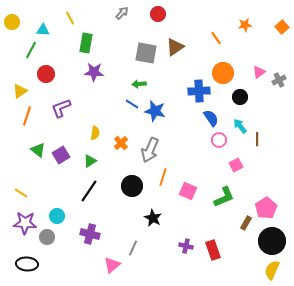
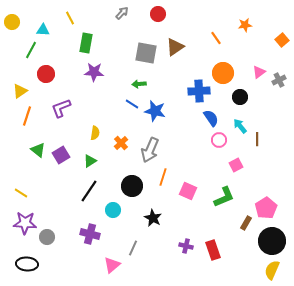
orange square at (282, 27): moved 13 px down
cyan circle at (57, 216): moved 56 px right, 6 px up
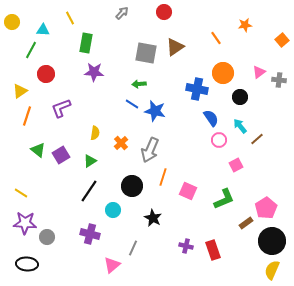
red circle at (158, 14): moved 6 px right, 2 px up
gray cross at (279, 80): rotated 32 degrees clockwise
blue cross at (199, 91): moved 2 px left, 2 px up; rotated 15 degrees clockwise
brown line at (257, 139): rotated 48 degrees clockwise
green L-shape at (224, 197): moved 2 px down
brown rectangle at (246, 223): rotated 24 degrees clockwise
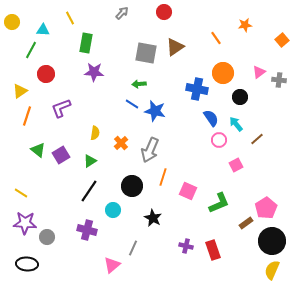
cyan arrow at (240, 126): moved 4 px left, 2 px up
green L-shape at (224, 199): moved 5 px left, 4 px down
purple cross at (90, 234): moved 3 px left, 4 px up
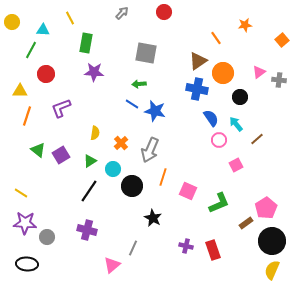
brown triangle at (175, 47): moved 23 px right, 14 px down
yellow triangle at (20, 91): rotated 35 degrees clockwise
cyan circle at (113, 210): moved 41 px up
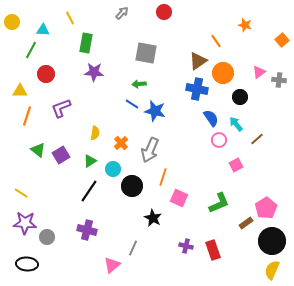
orange star at (245, 25): rotated 24 degrees clockwise
orange line at (216, 38): moved 3 px down
pink square at (188, 191): moved 9 px left, 7 px down
